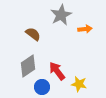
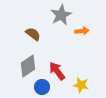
orange arrow: moved 3 px left, 2 px down
yellow star: moved 2 px right, 1 px down
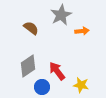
brown semicircle: moved 2 px left, 6 px up
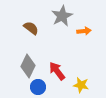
gray star: moved 1 px right, 1 px down
orange arrow: moved 2 px right
gray diamond: rotated 30 degrees counterclockwise
blue circle: moved 4 px left
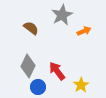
gray star: moved 1 px up
orange arrow: rotated 16 degrees counterclockwise
yellow star: rotated 28 degrees clockwise
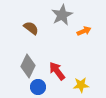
yellow star: rotated 28 degrees clockwise
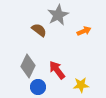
gray star: moved 4 px left
brown semicircle: moved 8 px right, 2 px down
red arrow: moved 1 px up
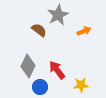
blue circle: moved 2 px right
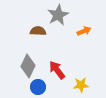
brown semicircle: moved 1 px left, 1 px down; rotated 35 degrees counterclockwise
blue circle: moved 2 px left
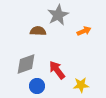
gray diamond: moved 2 px left, 2 px up; rotated 45 degrees clockwise
blue circle: moved 1 px left, 1 px up
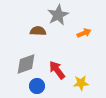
orange arrow: moved 2 px down
yellow star: moved 2 px up
